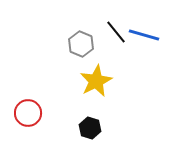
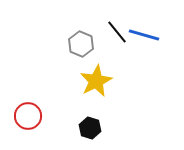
black line: moved 1 px right
red circle: moved 3 px down
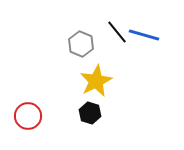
black hexagon: moved 15 px up
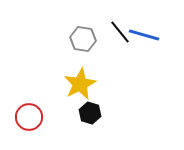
black line: moved 3 px right
gray hexagon: moved 2 px right, 5 px up; rotated 15 degrees counterclockwise
yellow star: moved 16 px left, 3 px down
red circle: moved 1 px right, 1 px down
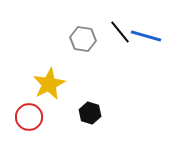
blue line: moved 2 px right, 1 px down
yellow star: moved 31 px left
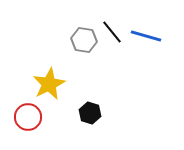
black line: moved 8 px left
gray hexagon: moved 1 px right, 1 px down
red circle: moved 1 px left
